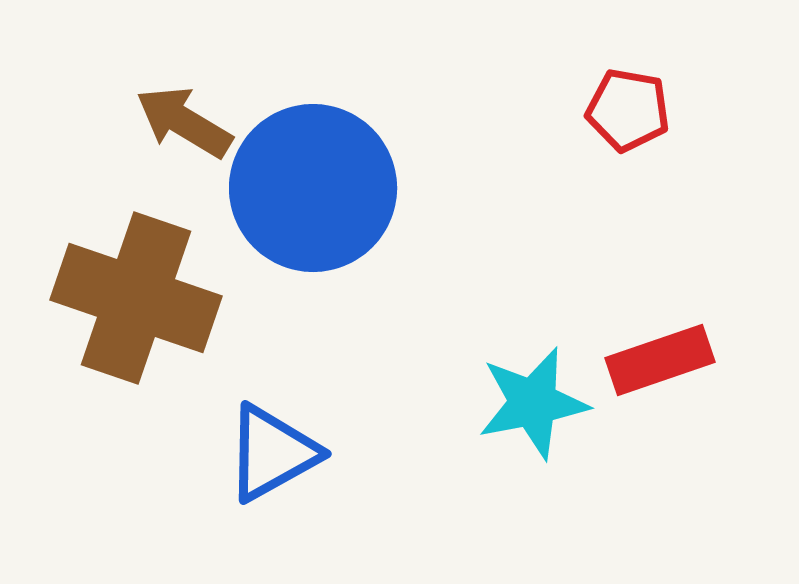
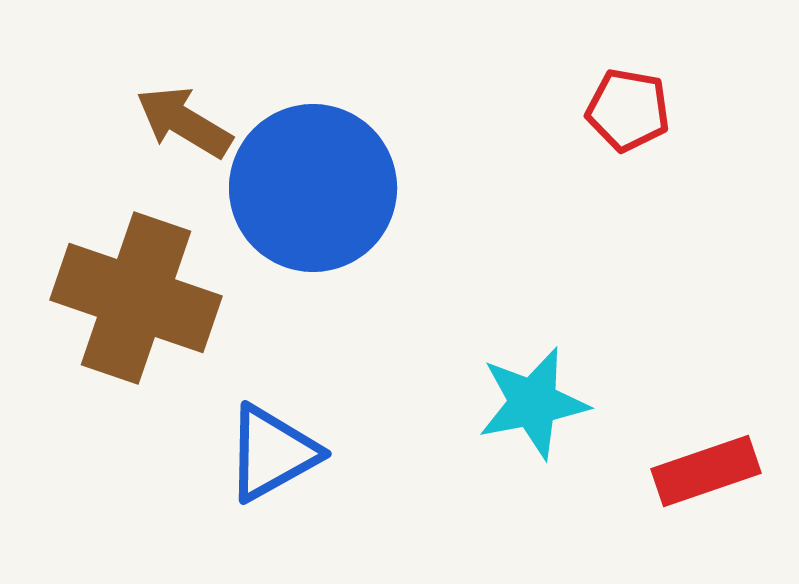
red rectangle: moved 46 px right, 111 px down
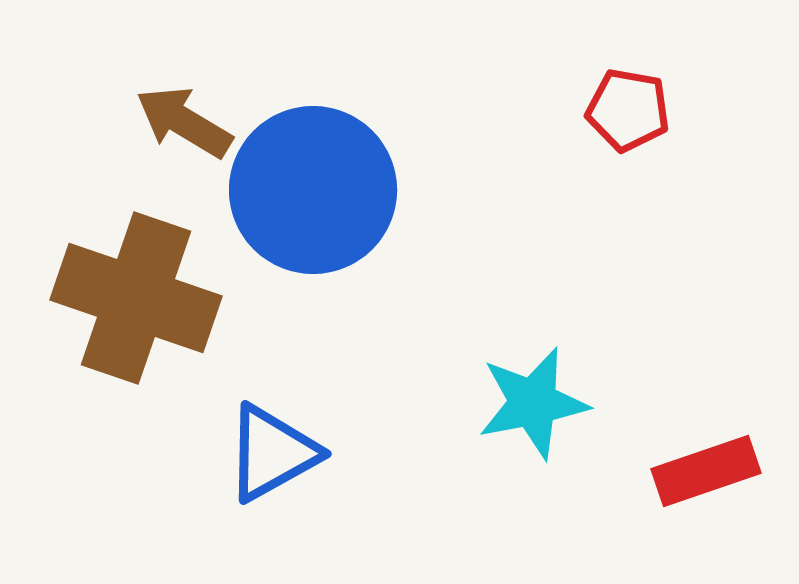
blue circle: moved 2 px down
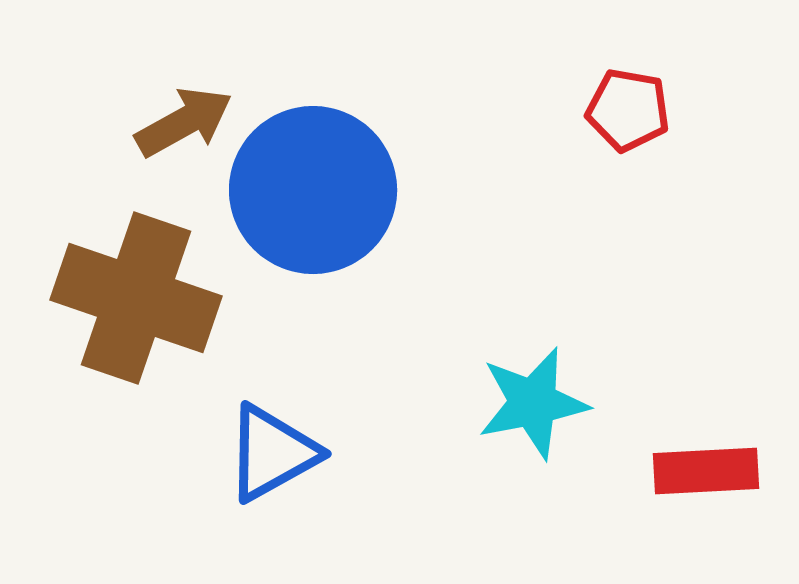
brown arrow: rotated 120 degrees clockwise
red rectangle: rotated 16 degrees clockwise
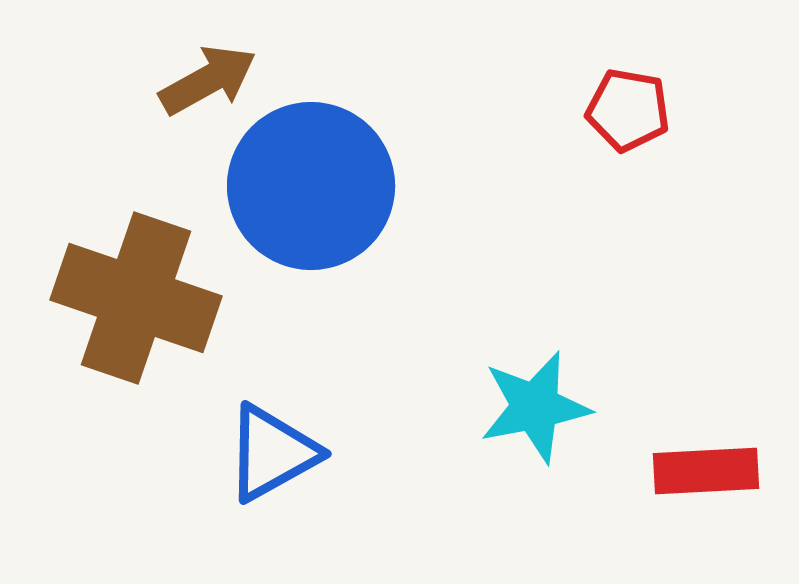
brown arrow: moved 24 px right, 42 px up
blue circle: moved 2 px left, 4 px up
cyan star: moved 2 px right, 4 px down
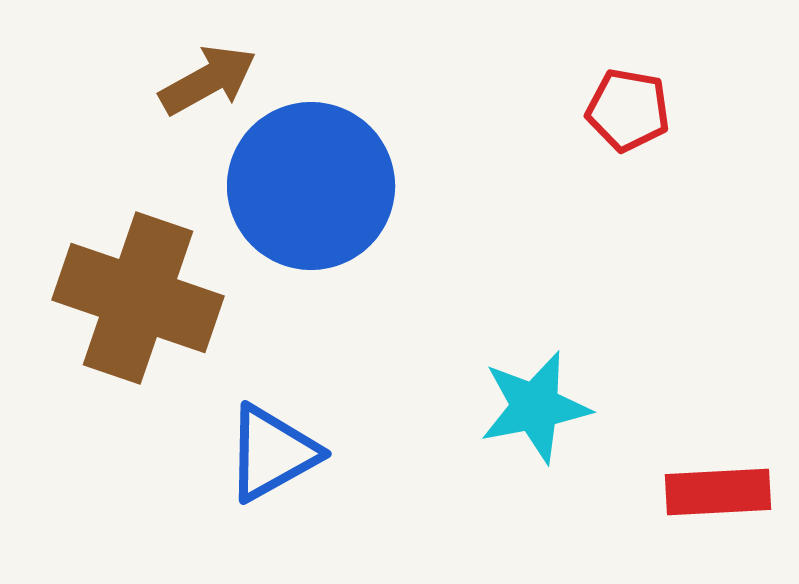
brown cross: moved 2 px right
red rectangle: moved 12 px right, 21 px down
